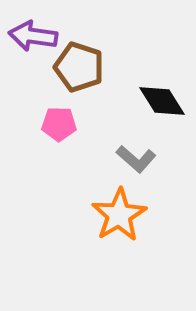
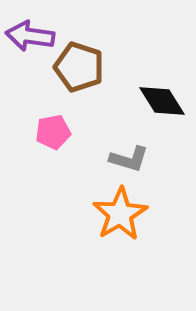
purple arrow: moved 3 px left
pink pentagon: moved 6 px left, 8 px down; rotated 12 degrees counterclockwise
gray L-shape: moved 7 px left; rotated 24 degrees counterclockwise
orange star: moved 1 px right, 1 px up
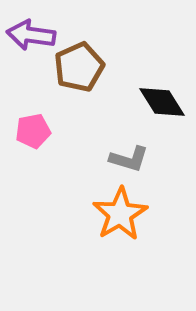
purple arrow: moved 1 px right, 1 px up
brown pentagon: rotated 30 degrees clockwise
black diamond: moved 1 px down
pink pentagon: moved 20 px left, 1 px up
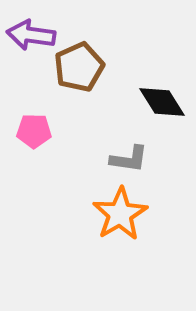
pink pentagon: moved 1 px right; rotated 12 degrees clockwise
gray L-shape: rotated 9 degrees counterclockwise
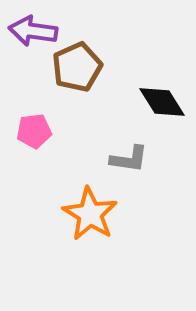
purple arrow: moved 2 px right, 4 px up
brown pentagon: moved 2 px left
pink pentagon: rotated 8 degrees counterclockwise
orange star: moved 30 px left; rotated 10 degrees counterclockwise
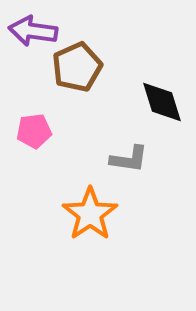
black diamond: rotated 15 degrees clockwise
orange star: rotated 6 degrees clockwise
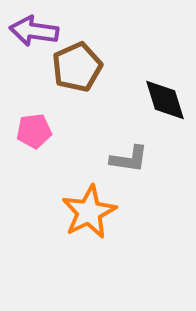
purple arrow: moved 1 px right
black diamond: moved 3 px right, 2 px up
orange star: moved 1 px left, 2 px up; rotated 8 degrees clockwise
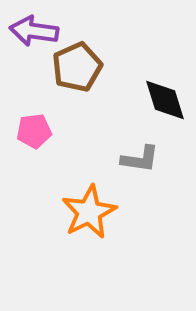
gray L-shape: moved 11 px right
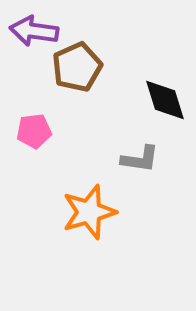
orange star: rotated 10 degrees clockwise
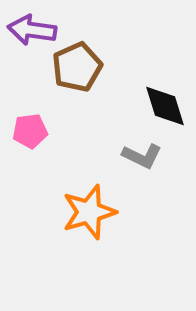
purple arrow: moved 2 px left, 1 px up
black diamond: moved 6 px down
pink pentagon: moved 4 px left
gray L-shape: moved 2 px right, 3 px up; rotated 18 degrees clockwise
